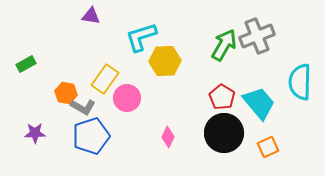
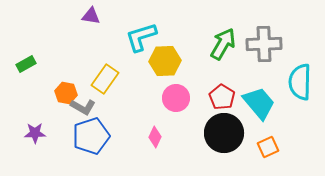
gray cross: moved 7 px right, 8 px down; rotated 20 degrees clockwise
green arrow: moved 1 px left, 1 px up
pink circle: moved 49 px right
pink diamond: moved 13 px left
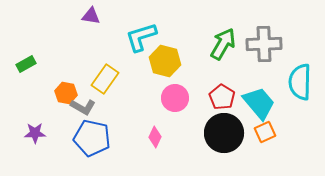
yellow hexagon: rotated 16 degrees clockwise
pink circle: moved 1 px left
blue pentagon: moved 1 px right, 2 px down; rotated 30 degrees clockwise
orange square: moved 3 px left, 15 px up
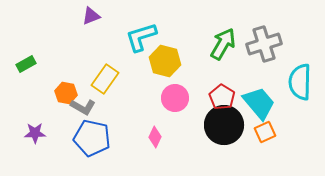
purple triangle: rotated 30 degrees counterclockwise
gray cross: rotated 16 degrees counterclockwise
black circle: moved 8 px up
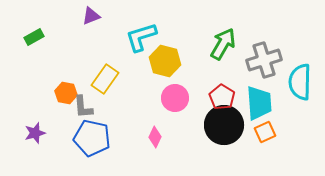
gray cross: moved 16 px down
green rectangle: moved 8 px right, 27 px up
cyan trapezoid: rotated 36 degrees clockwise
gray L-shape: rotated 55 degrees clockwise
purple star: rotated 15 degrees counterclockwise
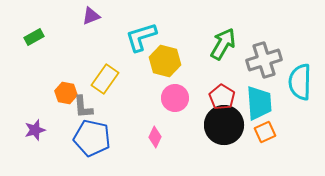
purple star: moved 3 px up
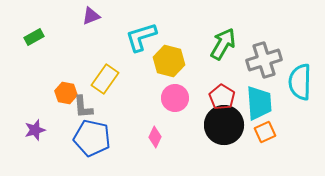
yellow hexagon: moved 4 px right
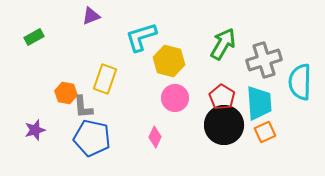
yellow rectangle: rotated 16 degrees counterclockwise
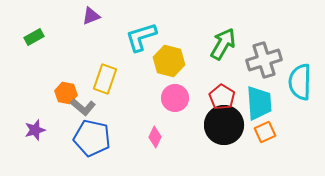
gray L-shape: rotated 45 degrees counterclockwise
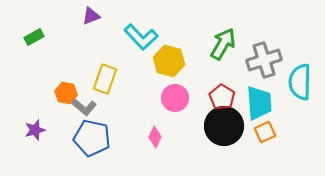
cyan L-shape: rotated 116 degrees counterclockwise
gray L-shape: moved 1 px right
black circle: moved 1 px down
